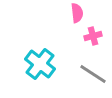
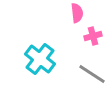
cyan cross: moved 5 px up
gray line: moved 1 px left
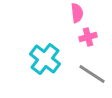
pink cross: moved 5 px left, 1 px down
cyan cross: moved 5 px right
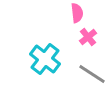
pink cross: rotated 24 degrees counterclockwise
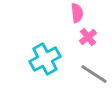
cyan cross: rotated 24 degrees clockwise
gray line: moved 2 px right
